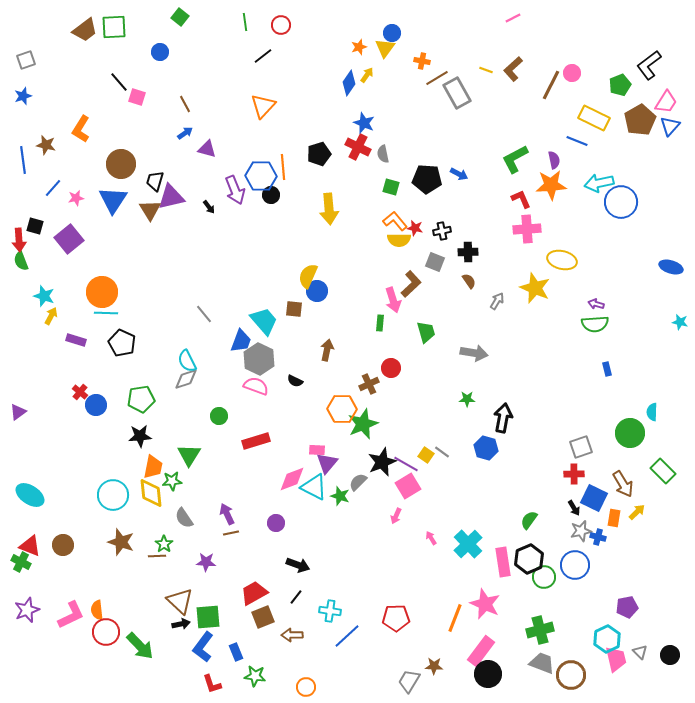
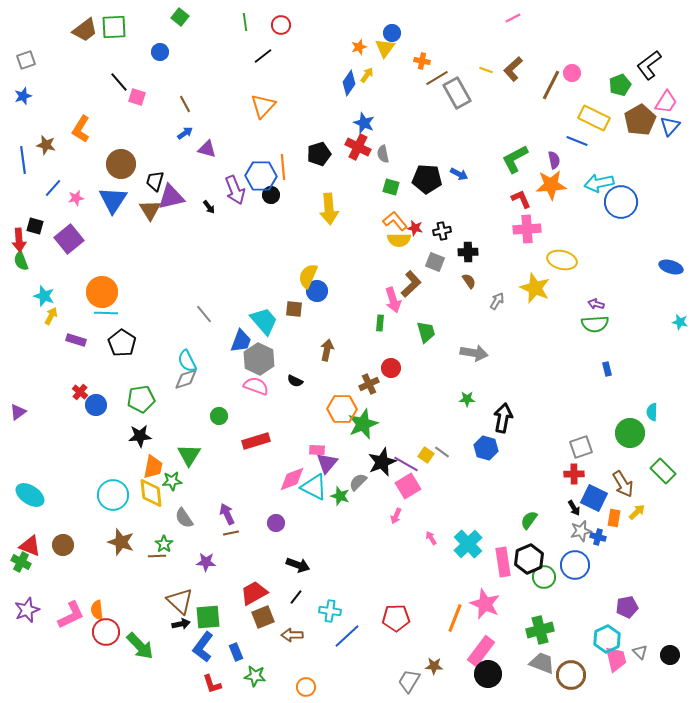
black pentagon at (122, 343): rotated 8 degrees clockwise
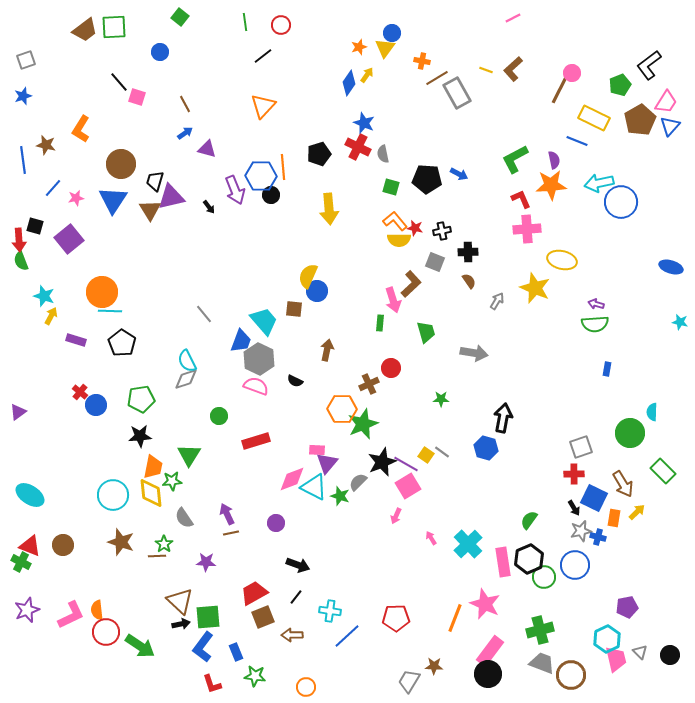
brown line at (551, 85): moved 9 px right, 4 px down
cyan line at (106, 313): moved 4 px right, 2 px up
blue rectangle at (607, 369): rotated 24 degrees clockwise
green star at (467, 399): moved 26 px left
green arrow at (140, 646): rotated 12 degrees counterclockwise
pink rectangle at (481, 651): moved 9 px right
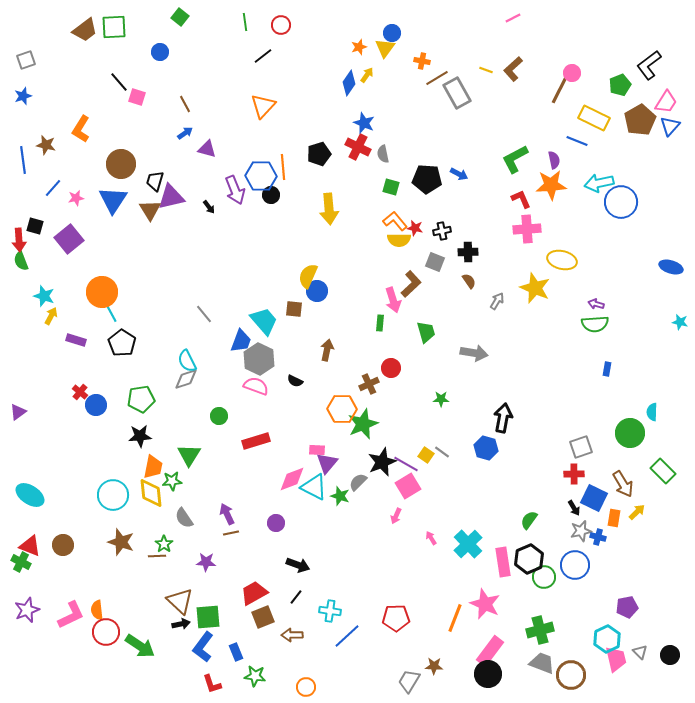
cyan line at (110, 311): rotated 60 degrees clockwise
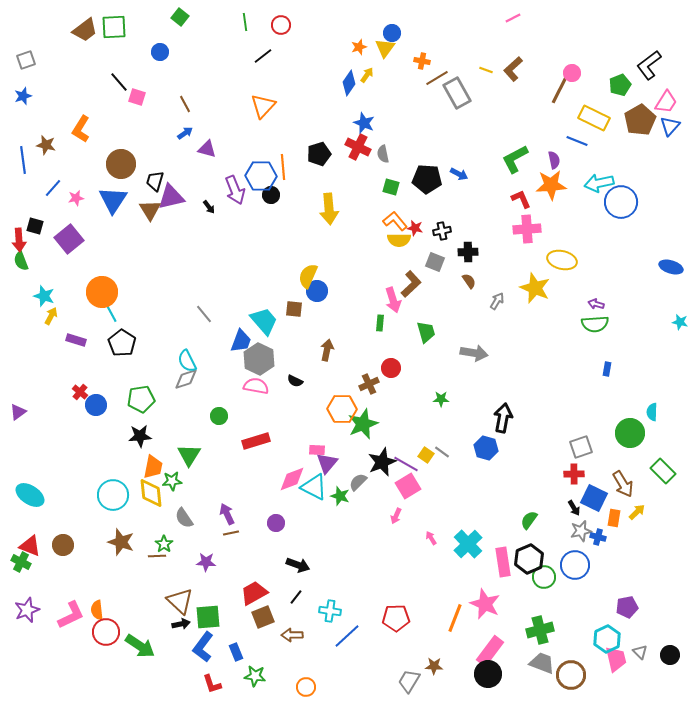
pink semicircle at (256, 386): rotated 10 degrees counterclockwise
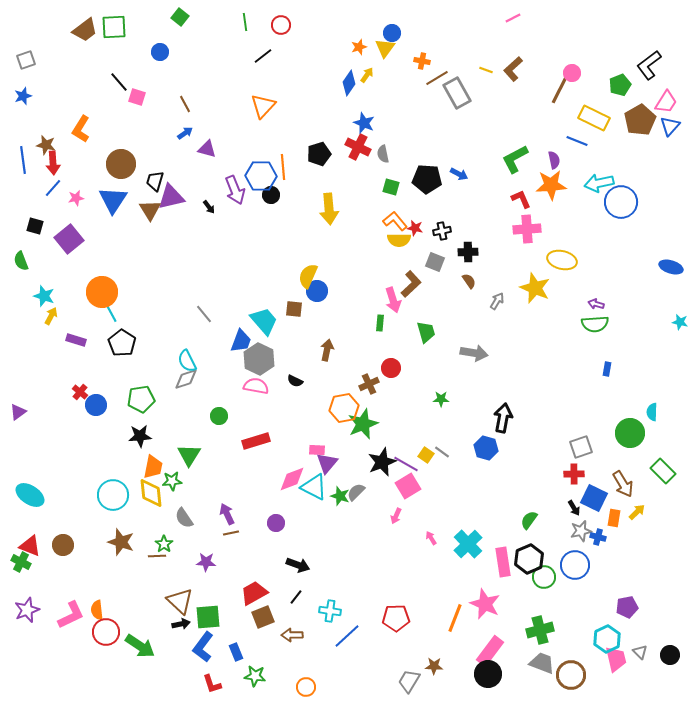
red arrow at (19, 240): moved 34 px right, 77 px up
orange hexagon at (342, 409): moved 2 px right, 1 px up; rotated 12 degrees counterclockwise
gray semicircle at (358, 482): moved 2 px left, 10 px down
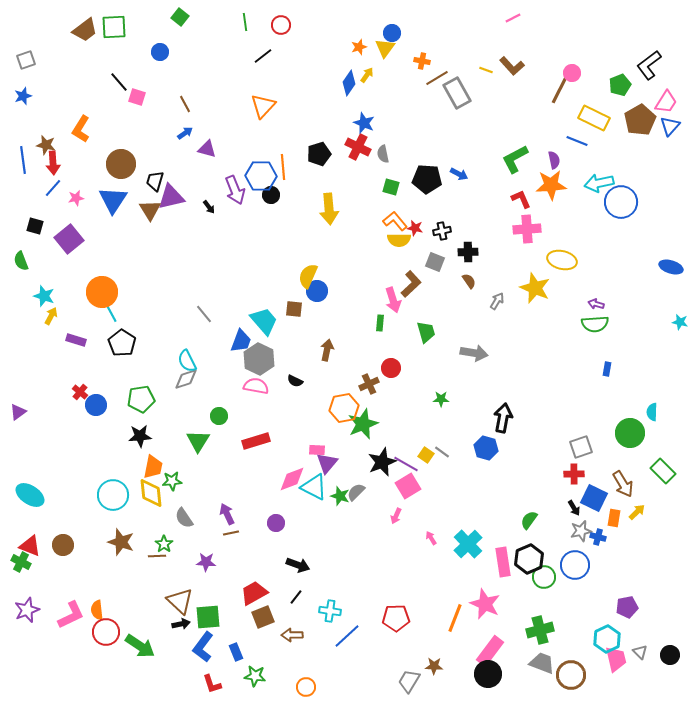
brown L-shape at (513, 69): moved 1 px left, 3 px up; rotated 90 degrees counterclockwise
green triangle at (189, 455): moved 9 px right, 14 px up
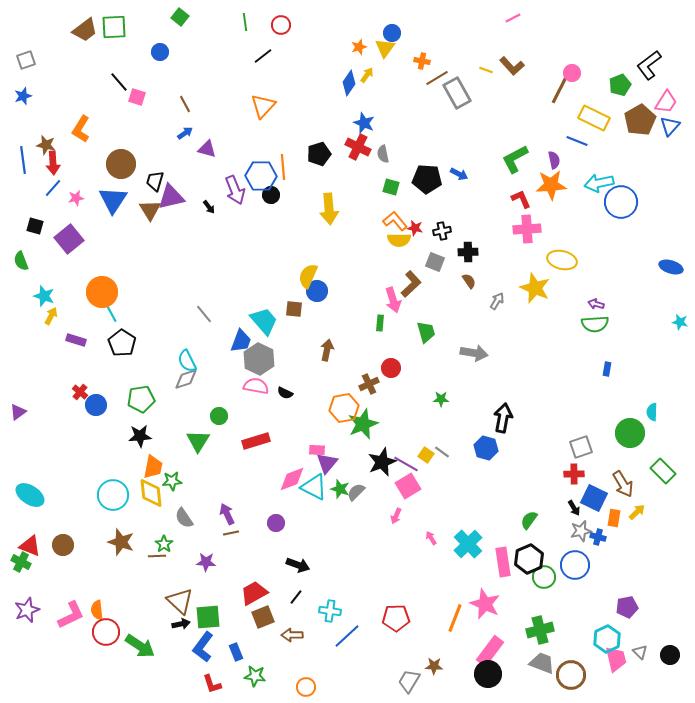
black semicircle at (295, 381): moved 10 px left, 12 px down
green star at (340, 496): moved 7 px up
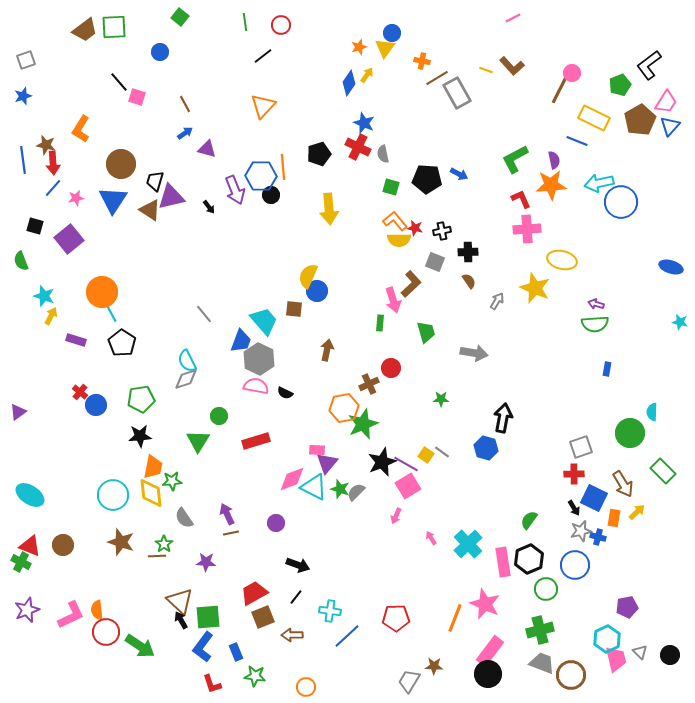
brown triangle at (150, 210): rotated 25 degrees counterclockwise
green circle at (544, 577): moved 2 px right, 12 px down
black arrow at (181, 624): moved 4 px up; rotated 108 degrees counterclockwise
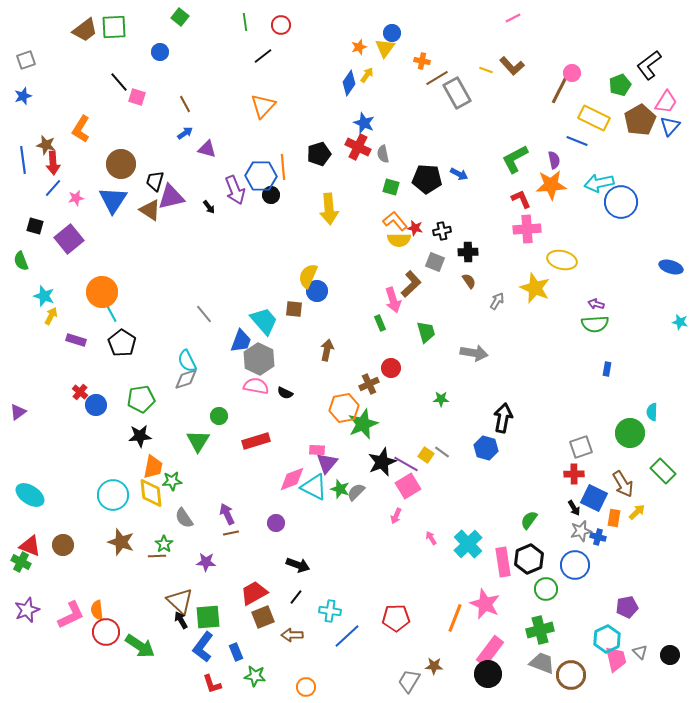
green rectangle at (380, 323): rotated 28 degrees counterclockwise
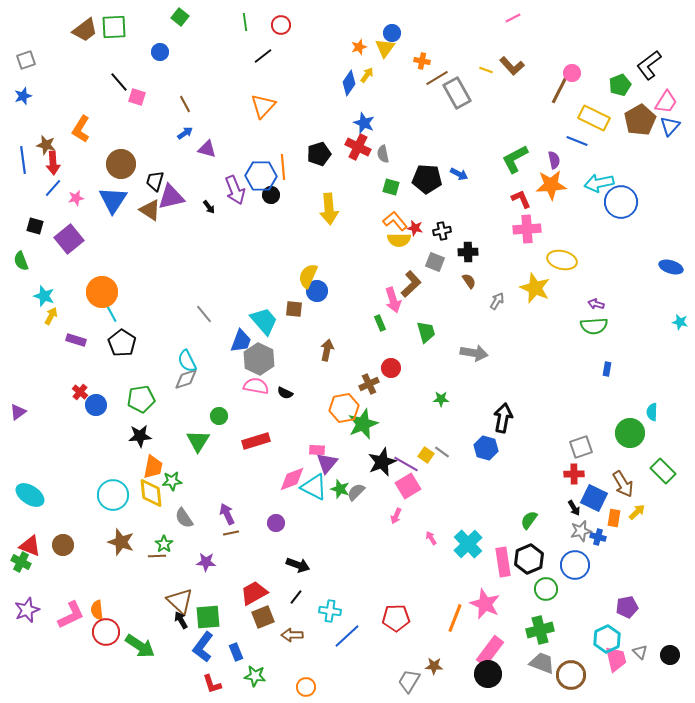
green semicircle at (595, 324): moved 1 px left, 2 px down
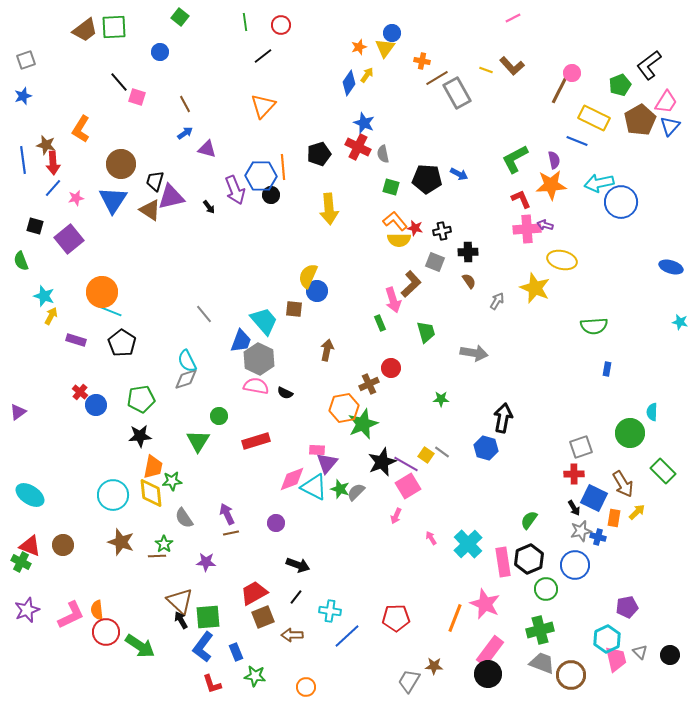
purple arrow at (596, 304): moved 51 px left, 79 px up
cyan line at (110, 311): rotated 40 degrees counterclockwise
